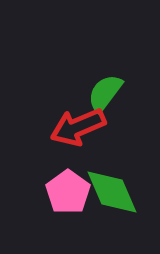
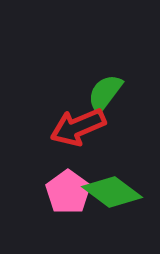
green diamond: rotated 30 degrees counterclockwise
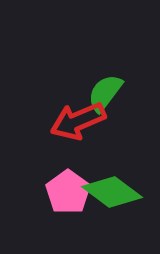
red arrow: moved 6 px up
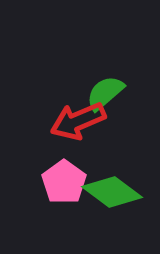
green semicircle: rotated 12 degrees clockwise
pink pentagon: moved 4 px left, 10 px up
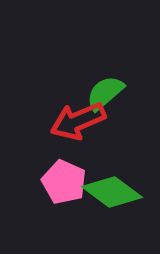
pink pentagon: rotated 12 degrees counterclockwise
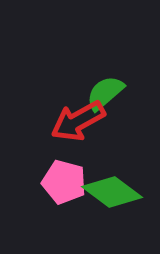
red arrow: rotated 6 degrees counterclockwise
pink pentagon: rotated 9 degrees counterclockwise
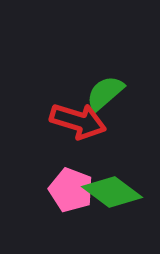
red arrow: rotated 134 degrees counterclockwise
pink pentagon: moved 7 px right, 8 px down; rotated 6 degrees clockwise
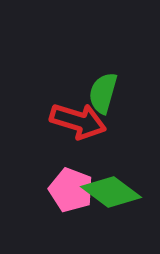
green semicircle: moved 2 px left; rotated 33 degrees counterclockwise
green diamond: moved 1 px left
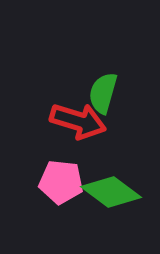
pink pentagon: moved 10 px left, 8 px up; rotated 15 degrees counterclockwise
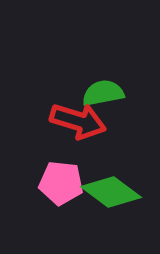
green semicircle: rotated 63 degrees clockwise
pink pentagon: moved 1 px down
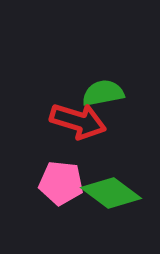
green diamond: moved 1 px down
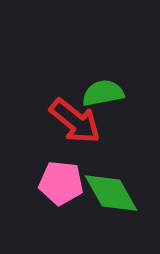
red arrow: moved 3 px left; rotated 22 degrees clockwise
green diamond: rotated 24 degrees clockwise
